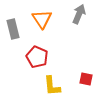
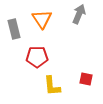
gray rectangle: moved 1 px right
red pentagon: rotated 25 degrees counterclockwise
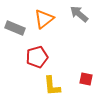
gray arrow: rotated 72 degrees counterclockwise
orange triangle: moved 2 px right; rotated 25 degrees clockwise
gray rectangle: moved 1 px right, 1 px up; rotated 54 degrees counterclockwise
red pentagon: rotated 15 degrees counterclockwise
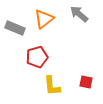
red square: moved 3 px down
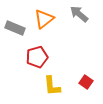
red square: rotated 24 degrees clockwise
